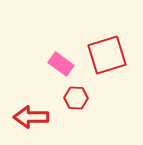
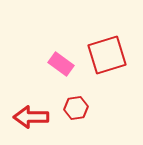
red hexagon: moved 10 px down; rotated 10 degrees counterclockwise
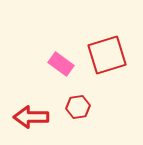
red hexagon: moved 2 px right, 1 px up
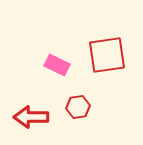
red square: rotated 9 degrees clockwise
pink rectangle: moved 4 px left, 1 px down; rotated 10 degrees counterclockwise
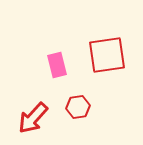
pink rectangle: rotated 50 degrees clockwise
red arrow: moved 2 px right, 1 px down; rotated 48 degrees counterclockwise
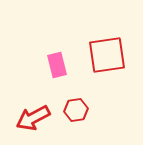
red hexagon: moved 2 px left, 3 px down
red arrow: rotated 20 degrees clockwise
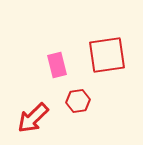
red hexagon: moved 2 px right, 9 px up
red arrow: rotated 16 degrees counterclockwise
